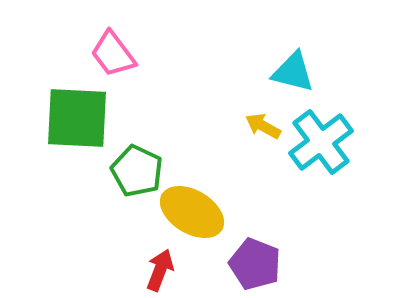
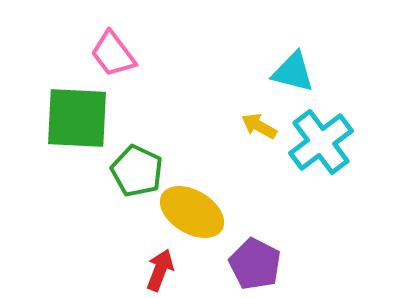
yellow arrow: moved 4 px left
purple pentagon: rotated 6 degrees clockwise
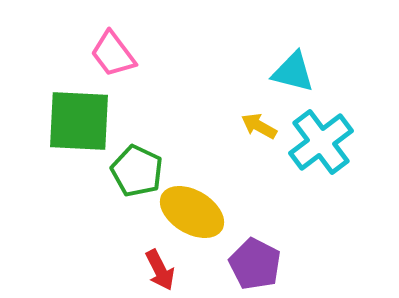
green square: moved 2 px right, 3 px down
red arrow: rotated 132 degrees clockwise
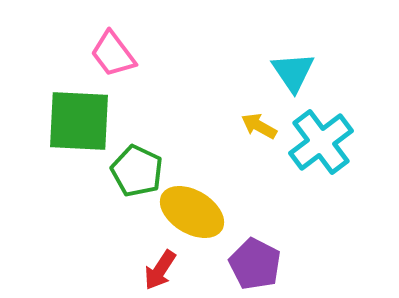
cyan triangle: rotated 42 degrees clockwise
red arrow: rotated 60 degrees clockwise
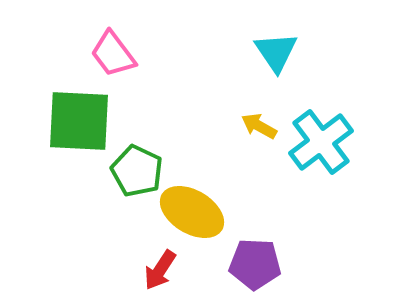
cyan triangle: moved 17 px left, 20 px up
purple pentagon: rotated 24 degrees counterclockwise
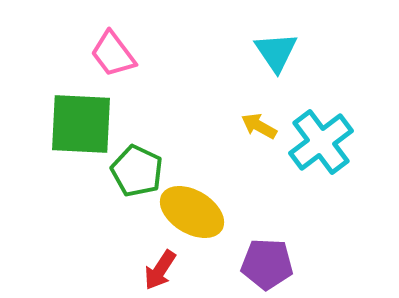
green square: moved 2 px right, 3 px down
purple pentagon: moved 12 px right
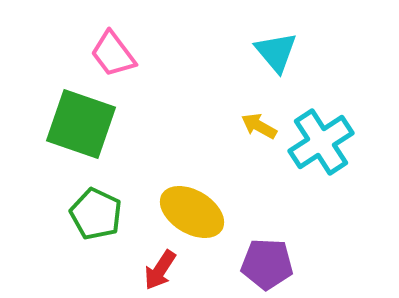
cyan triangle: rotated 6 degrees counterclockwise
green square: rotated 16 degrees clockwise
cyan cross: rotated 4 degrees clockwise
green pentagon: moved 41 px left, 43 px down
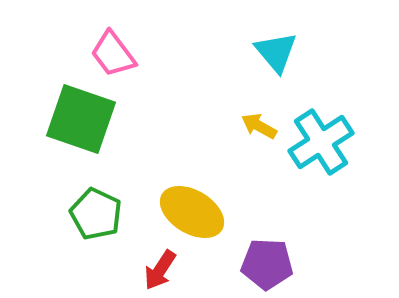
green square: moved 5 px up
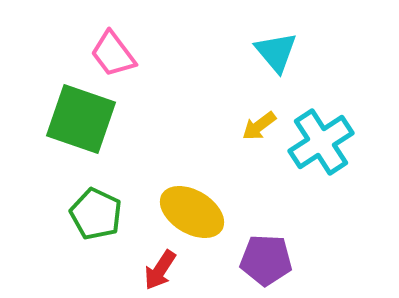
yellow arrow: rotated 66 degrees counterclockwise
purple pentagon: moved 1 px left, 4 px up
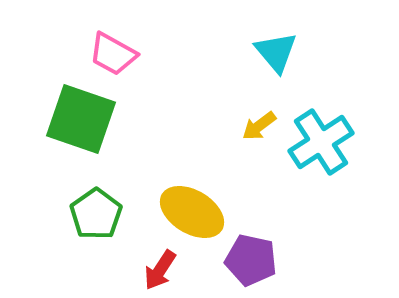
pink trapezoid: rotated 24 degrees counterclockwise
green pentagon: rotated 12 degrees clockwise
purple pentagon: moved 15 px left; rotated 9 degrees clockwise
